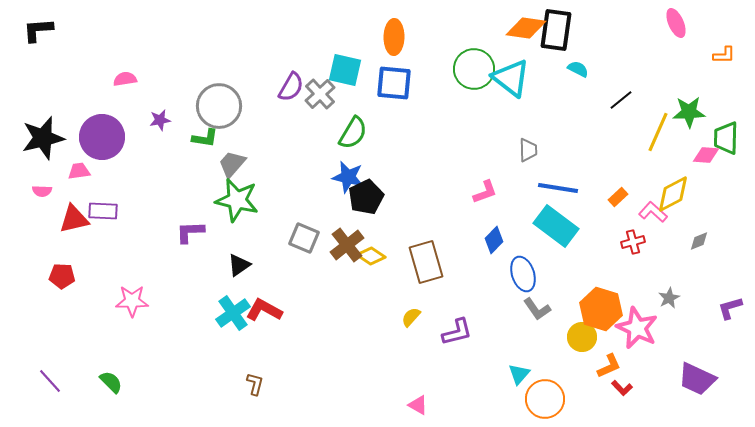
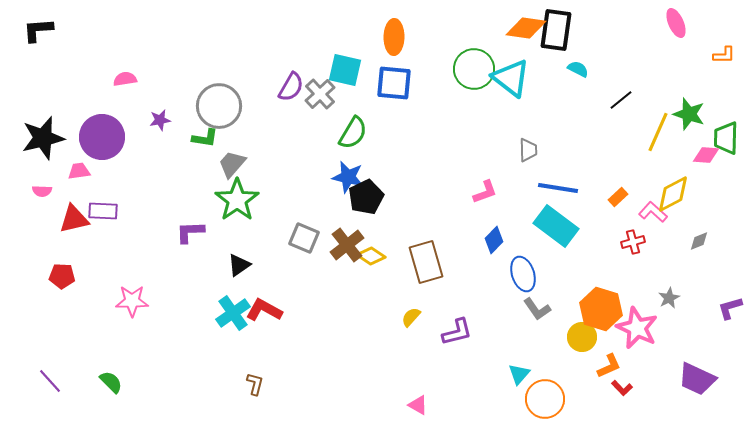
green star at (689, 112): moved 2 px down; rotated 20 degrees clockwise
green star at (237, 200): rotated 24 degrees clockwise
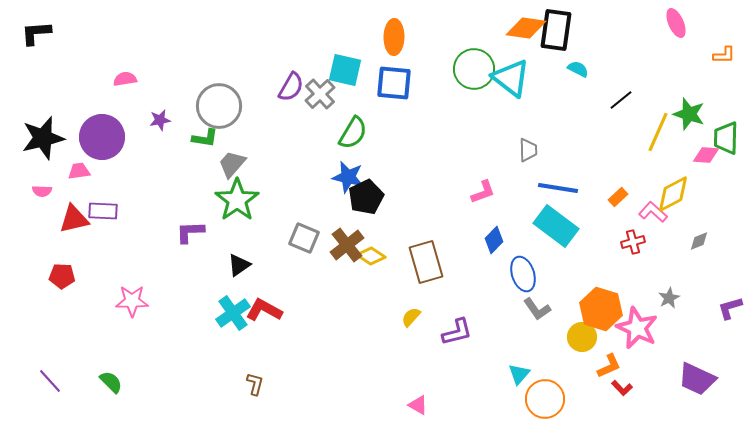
black L-shape at (38, 30): moved 2 px left, 3 px down
pink L-shape at (485, 192): moved 2 px left
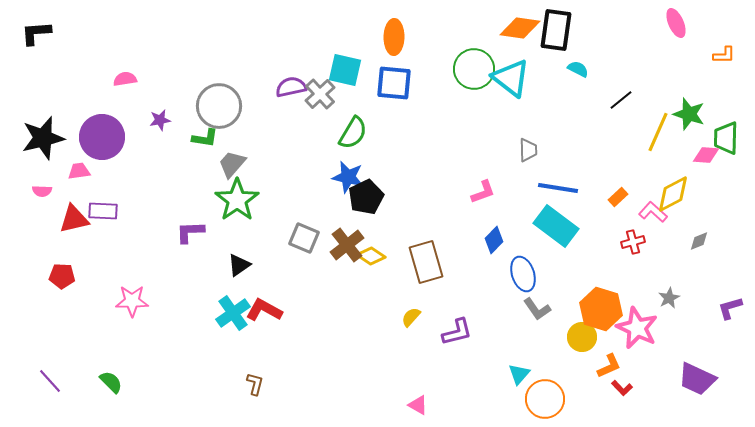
orange diamond at (526, 28): moved 6 px left
purple semicircle at (291, 87): rotated 132 degrees counterclockwise
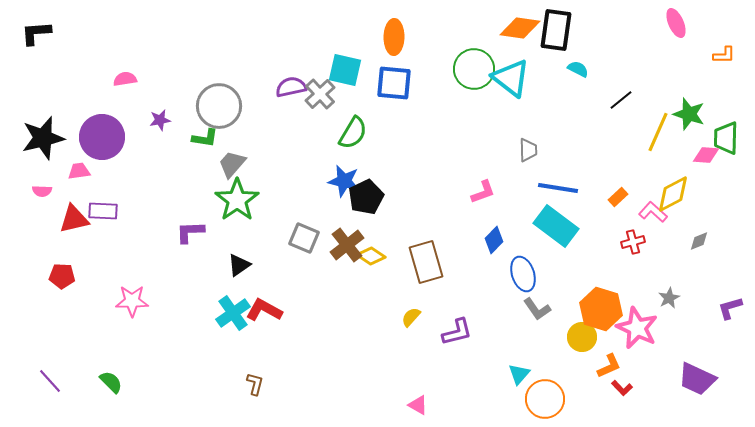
blue star at (348, 177): moved 4 px left, 4 px down
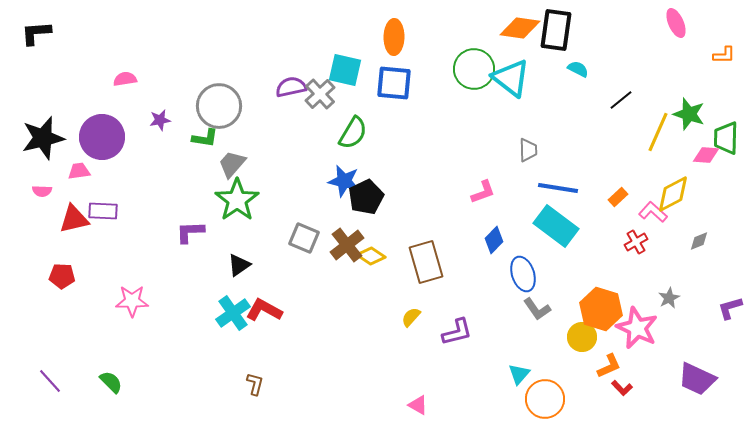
red cross at (633, 242): moved 3 px right; rotated 15 degrees counterclockwise
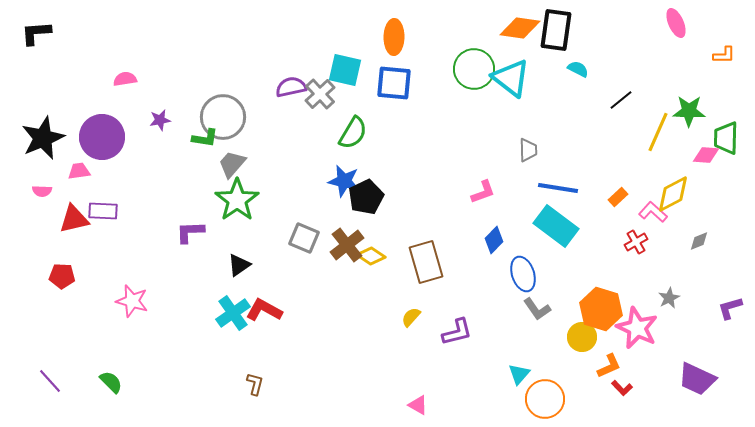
gray circle at (219, 106): moved 4 px right, 11 px down
green star at (689, 114): moved 3 px up; rotated 16 degrees counterclockwise
black star at (43, 138): rotated 9 degrees counterclockwise
pink star at (132, 301): rotated 16 degrees clockwise
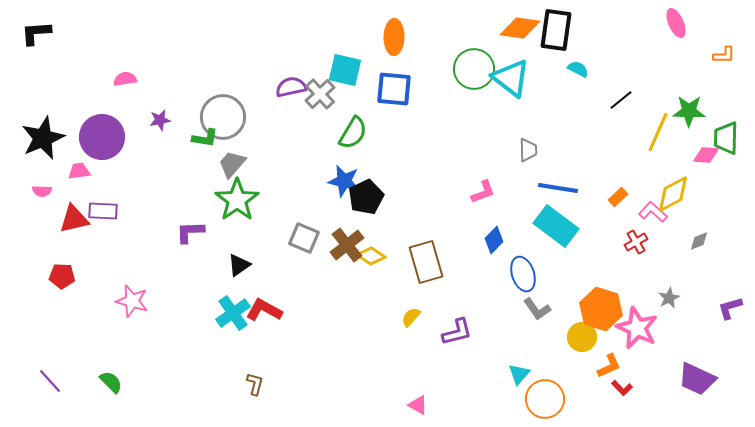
blue square at (394, 83): moved 6 px down
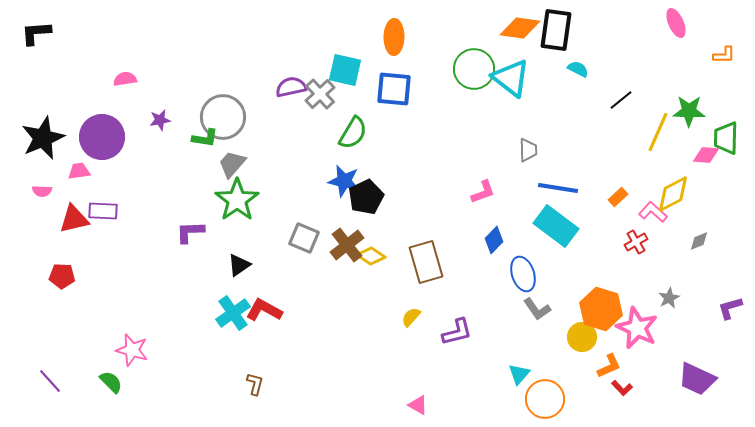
pink star at (132, 301): moved 49 px down
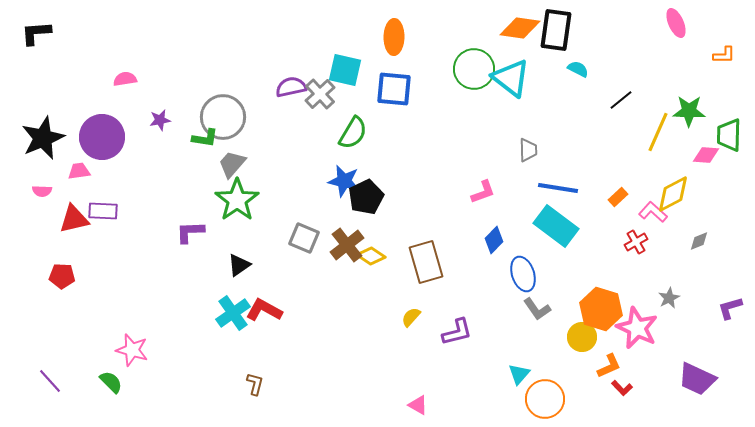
green trapezoid at (726, 138): moved 3 px right, 3 px up
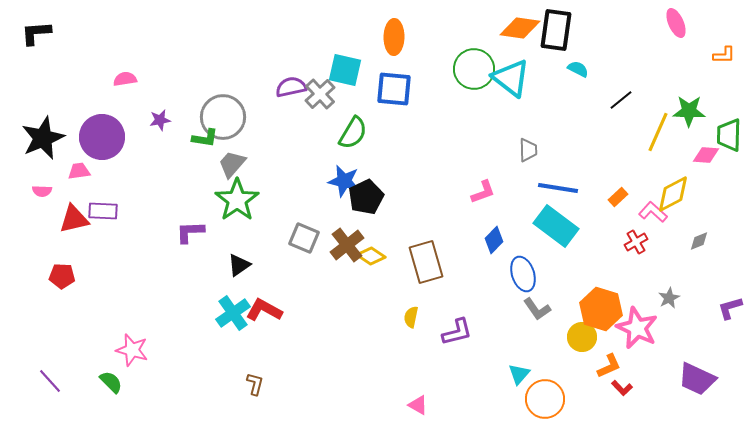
yellow semicircle at (411, 317): rotated 30 degrees counterclockwise
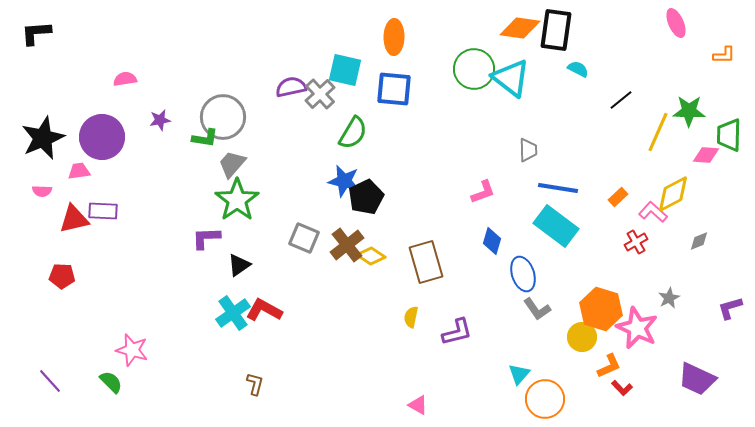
purple L-shape at (190, 232): moved 16 px right, 6 px down
blue diamond at (494, 240): moved 2 px left, 1 px down; rotated 28 degrees counterclockwise
